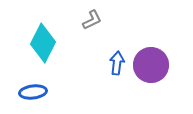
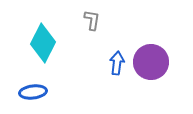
gray L-shape: rotated 55 degrees counterclockwise
purple circle: moved 3 px up
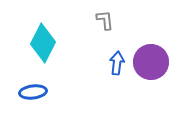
gray L-shape: moved 13 px right; rotated 15 degrees counterclockwise
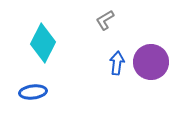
gray L-shape: rotated 115 degrees counterclockwise
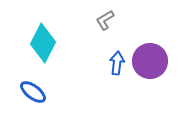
purple circle: moved 1 px left, 1 px up
blue ellipse: rotated 44 degrees clockwise
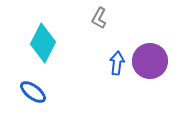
gray L-shape: moved 6 px left, 2 px up; rotated 30 degrees counterclockwise
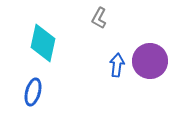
cyan diamond: rotated 15 degrees counterclockwise
blue arrow: moved 2 px down
blue ellipse: rotated 68 degrees clockwise
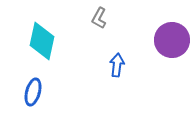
cyan diamond: moved 1 px left, 2 px up
purple circle: moved 22 px right, 21 px up
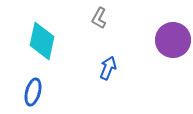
purple circle: moved 1 px right
blue arrow: moved 9 px left, 3 px down; rotated 15 degrees clockwise
